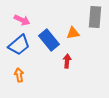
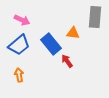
orange triangle: rotated 16 degrees clockwise
blue rectangle: moved 2 px right, 4 px down
red arrow: rotated 40 degrees counterclockwise
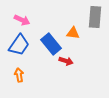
blue trapezoid: rotated 15 degrees counterclockwise
red arrow: moved 1 px left; rotated 144 degrees clockwise
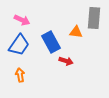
gray rectangle: moved 1 px left, 1 px down
orange triangle: moved 3 px right, 1 px up
blue rectangle: moved 2 px up; rotated 10 degrees clockwise
orange arrow: moved 1 px right
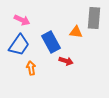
orange arrow: moved 11 px right, 7 px up
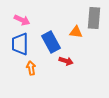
blue trapezoid: moved 1 px right, 1 px up; rotated 145 degrees clockwise
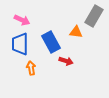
gray rectangle: moved 2 px up; rotated 25 degrees clockwise
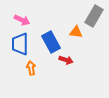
red arrow: moved 1 px up
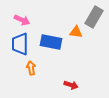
gray rectangle: moved 1 px down
blue rectangle: rotated 50 degrees counterclockwise
red arrow: moved 5 px right, 25 px down
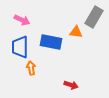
blue trapezoid: moved 3 px down
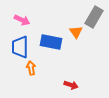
orange triangle: rotated 48 degrees clockwise
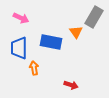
pink arrow: moved 1 px left, 2 px up
blue trapezoid: moved 1 px left, 1 px down
orange arrow: moved 3 px right
